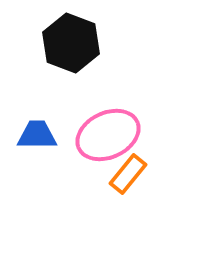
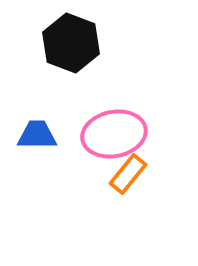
pink ellipse: moved 6 px right, 1 px up; rotated 14 degrees clockwise
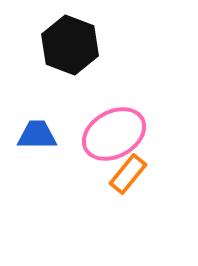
black hexagon: moved 1 px left, 2 px down
pink ellipse: rotated 18 degrees counterclockwise
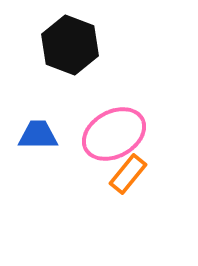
blue trapezoid: moved 1 px right
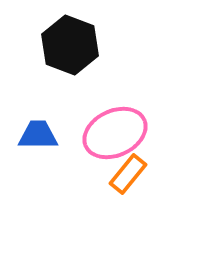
pink ellipse: moved 1 px right, 1 px up; rotated 4 degrees clockwise
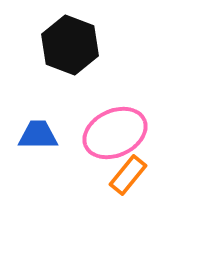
orange rectangle: moved 1 px down
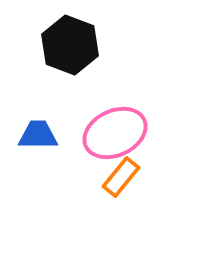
orange rectangle: moved 7 px left, 2 px down
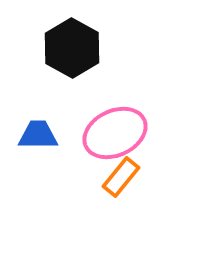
black hexagon: moved 2 px right, 3 px down; rotated 8 degrees clockwise
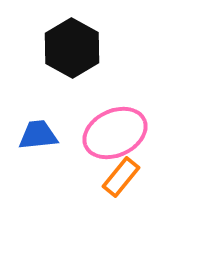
blue trapezoid: rotated 6 degrees counterclockwise
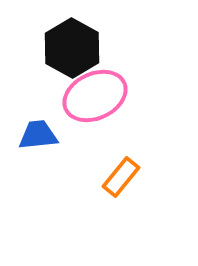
pink ellipse: moved 20 px left, 37 px up
